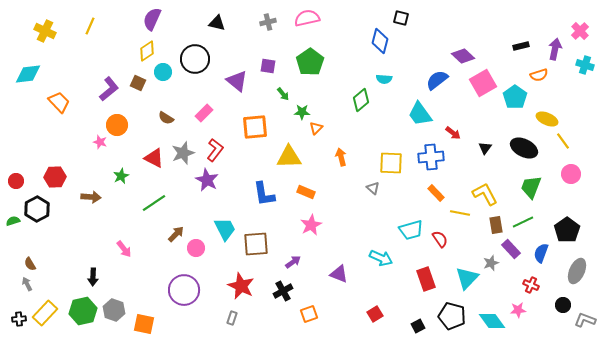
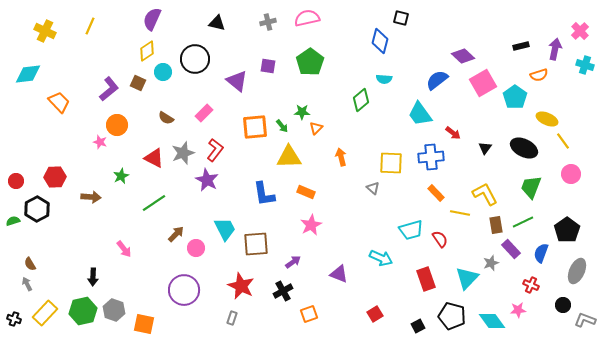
green arrow at (283, 94): moved 1 px left, 32 px down
black cross at (19, 319): moved 5 px left; rotated 24 degrees clockwise
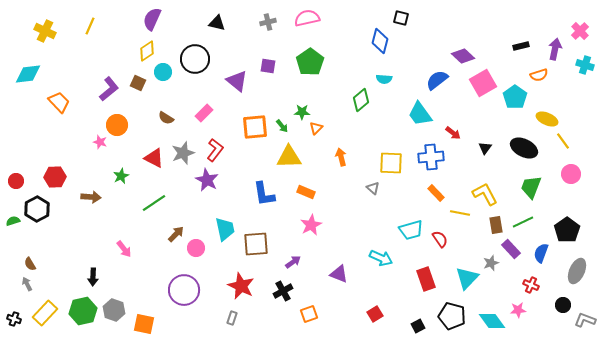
cyan trapezoid at (225, 229): rotated 15 degrees clockwise
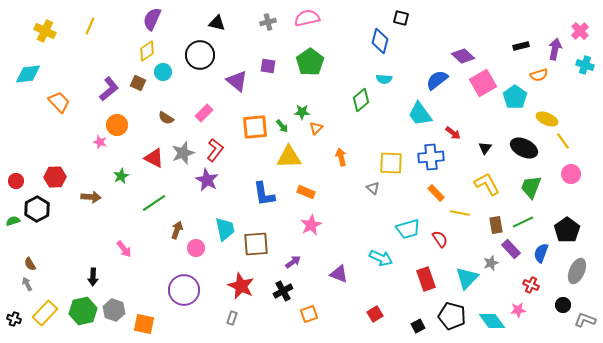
black circle at (195, 59): moved 5 px right, 4 px up
yellow L-shape at (485, 194): moved 2 px right, 10 px up
cyan trapezoid at (411, 230): moved 3 px left, 1 px up
brown arrow at (176, 234): moved 1 px right, 4 px up; rotated 24 degrees counterclockwise
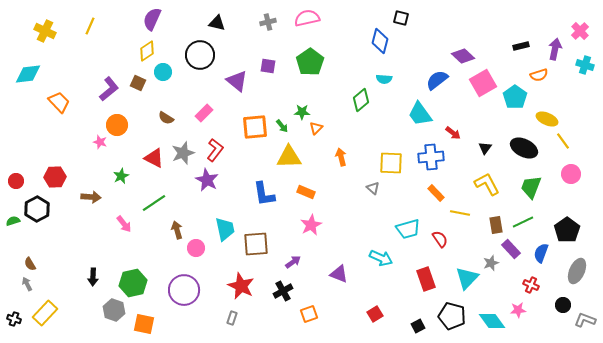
brown arrow at (177, 230): rotated 36 degrees counterclockwise
pink arrow at (124, 249): moved 25 px up
green hexagon at (83, 311): moved 50 px right, 28 px up
